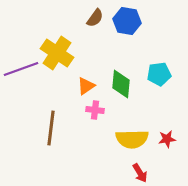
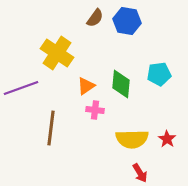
purple line: moved 19 px down
red star: rotated 30 degrees counterclockwise
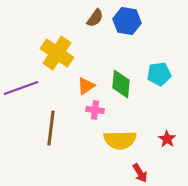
yellow semicircle: moved 12 px left, 1 px down
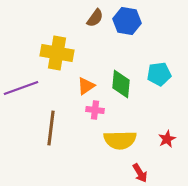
yellow cross: rotated 24 degrees counterclockwise
red star: rotated 12 degrees clockwise
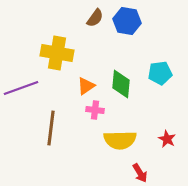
cyan pentagon: moved 1 px right, 1 px up
red star: rotated 18 degrees counterclockwise
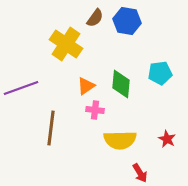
yellow cross: moved 9 px right, 9 px up; rotated 24 degrees clockwise
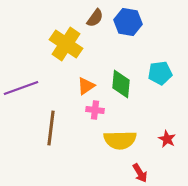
blue hexagon: moved 1 px right, 1 px down
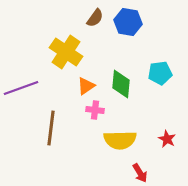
yellow cross: moved 8 px down
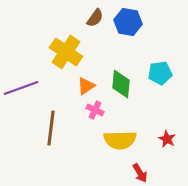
pink cross: rotated 18 degrees clockwise
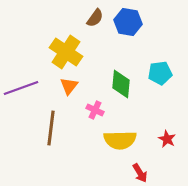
orange triangle: moved 17 px left; rotated 18 degrees counterclockwise
